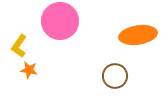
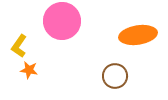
pink circle: moved 2 px right
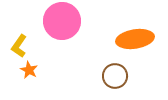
orange ellipse: moved 3 px left, 4 px down
orange star: rotated 18 degrees clockwise
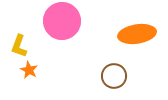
orange ellipse: moved 2 px right, 5 px up
yellow L-shape: rotated 15 degrees counterclockwise
brown circle: moved 1 px left
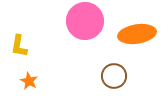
pink circle: moved 23 px right
yellow L-shape: rotated 10 degrees counterclockwise
orange star: moved 11 px down
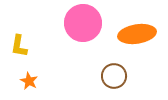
pink circle: moved 2 px left, 2 px down
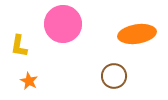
pink circle: moved 20 px left, 1 px down
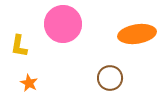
brown circle: moved 4 px left, 2 px down
orange star: moved 2 px down
